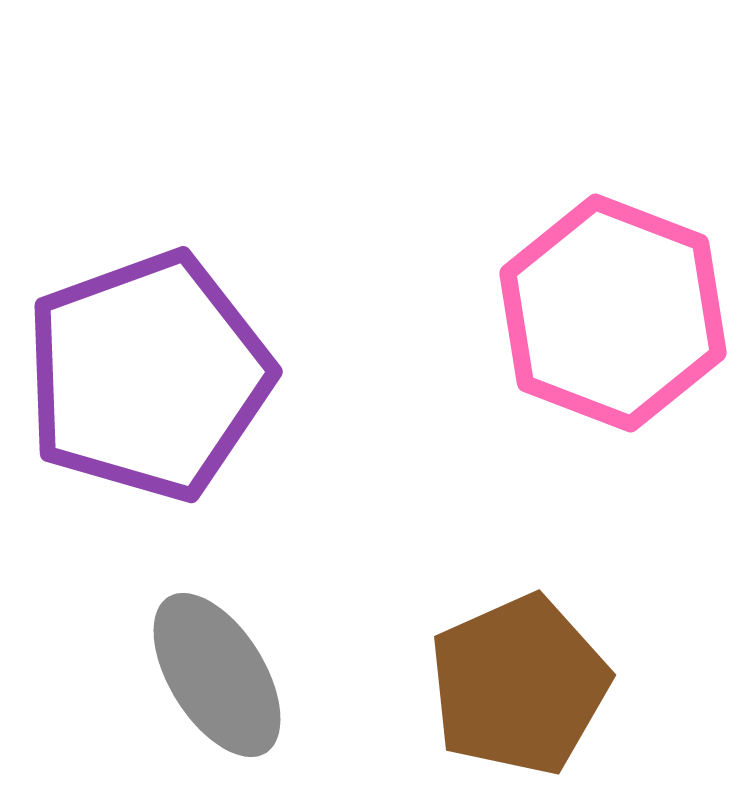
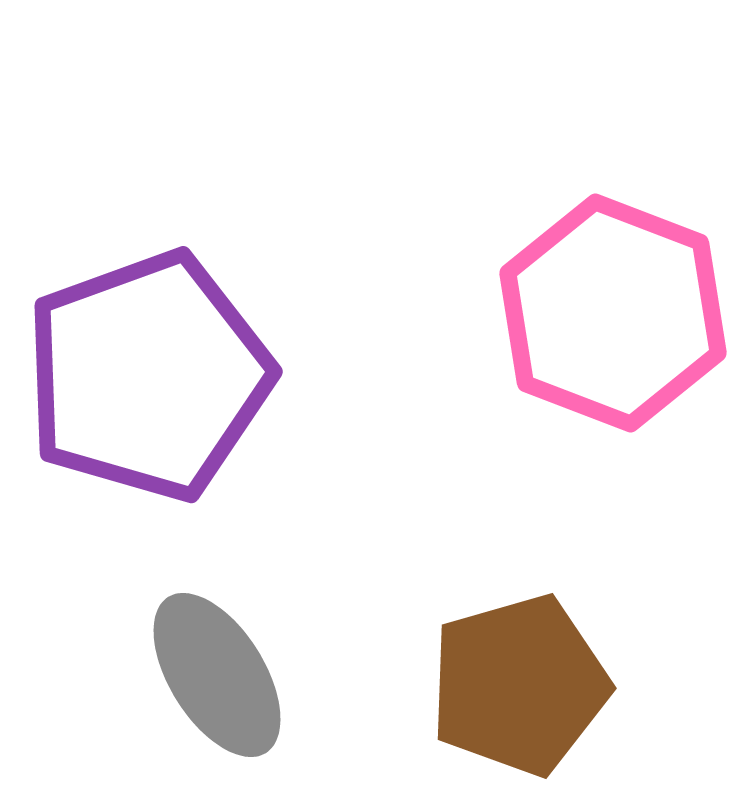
brown pentagon: rotated 8 degrees clockwise
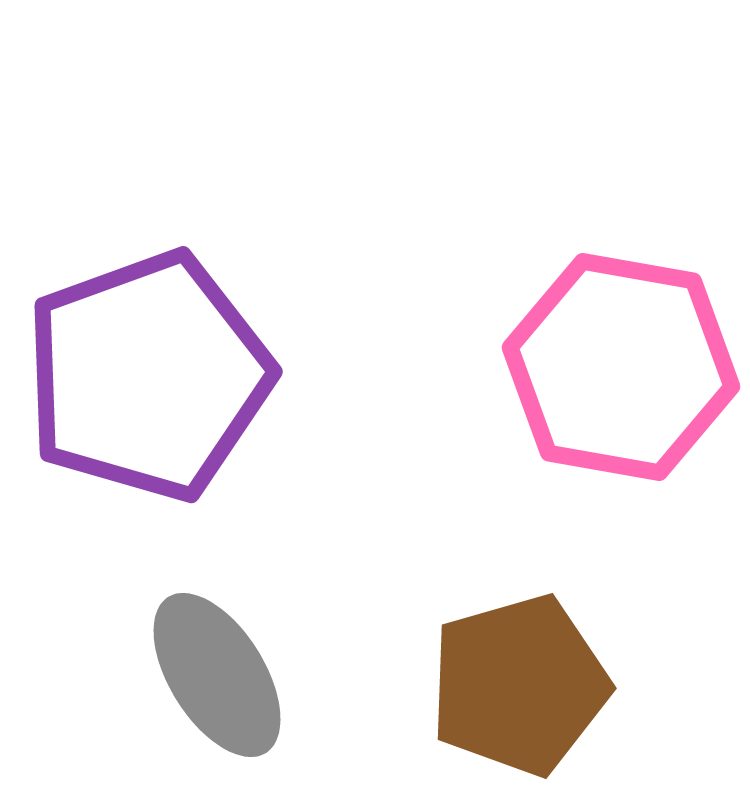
pink hexagon: moved 8 px right, 54 px down; rotated 11 degrees counterclockwise
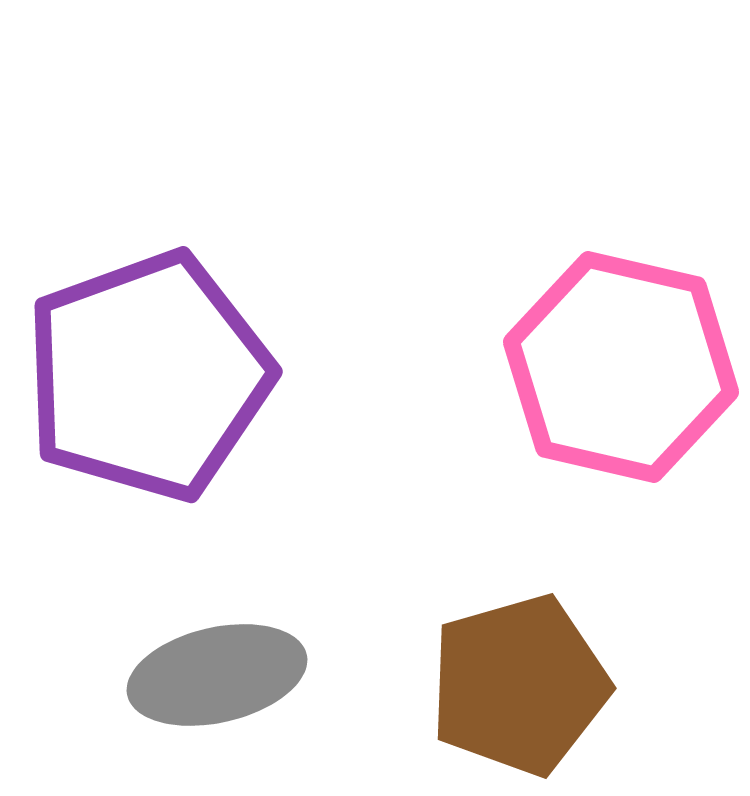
pink hexagon: rotated 3 degrees clockwise
gray ellipse: rotated 71 degrees counterclockwise
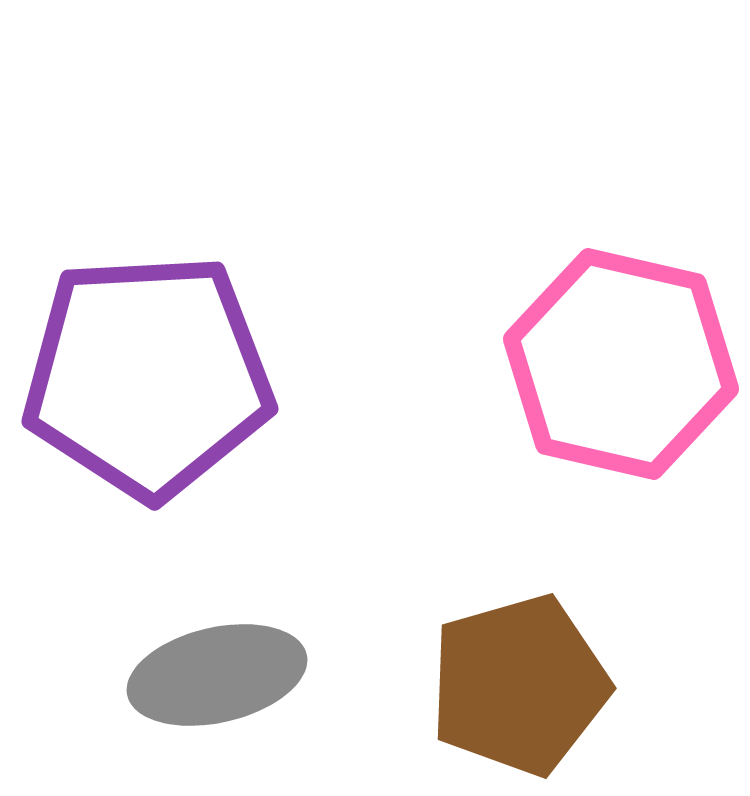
pink hexagon: moved 3 px up
purple pentagon: rotated 17 degrees clockwise
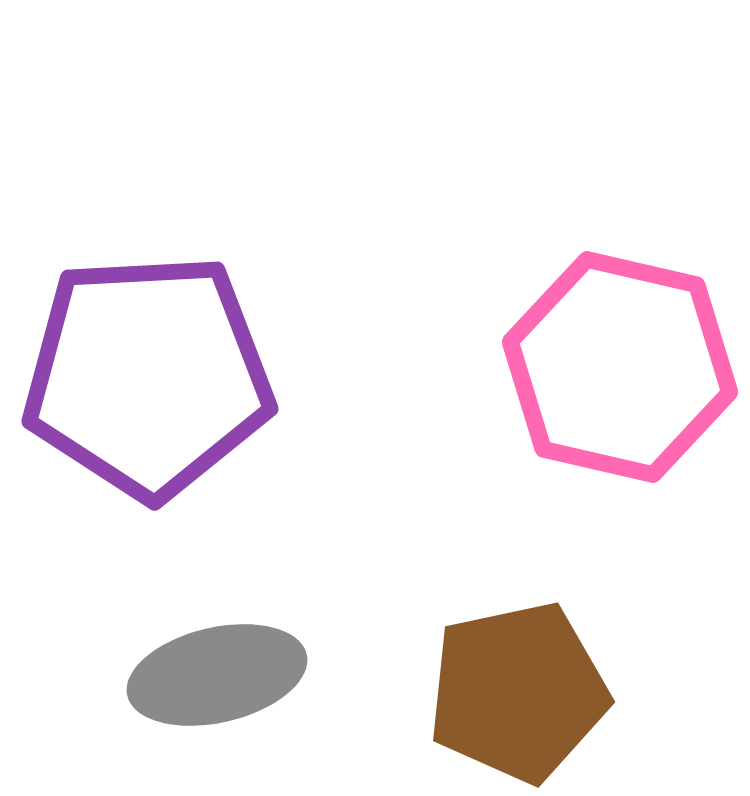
pink hexagon: moved 1 px left, 3 px down
brown pentagon: moved 1 px left, 7 px down; rotated 4 degrees clockwise
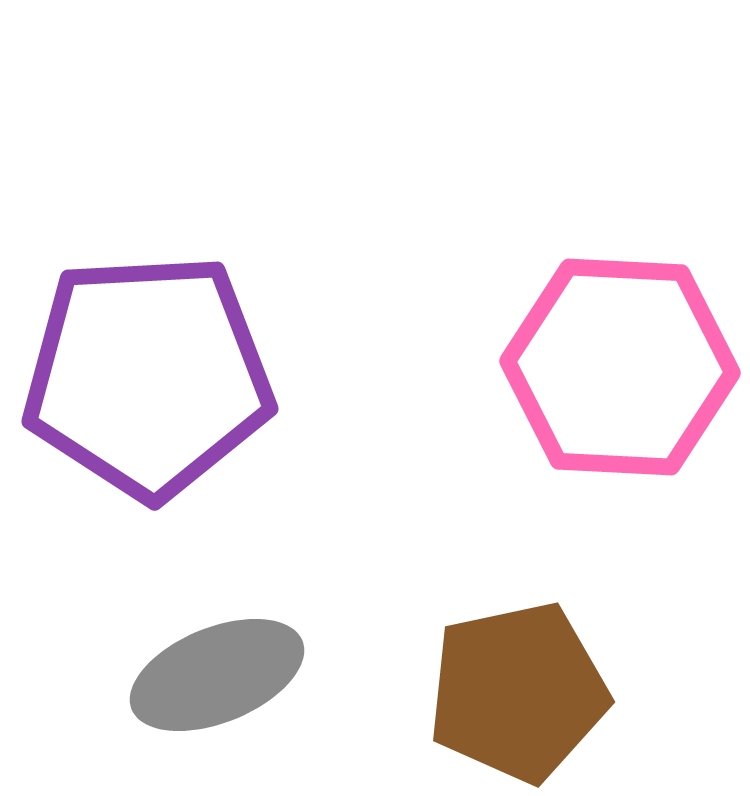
pink hexagon: rotated 10 degrees counterclockwise
gray ellipse: rotated 9 degrees counterclockwise
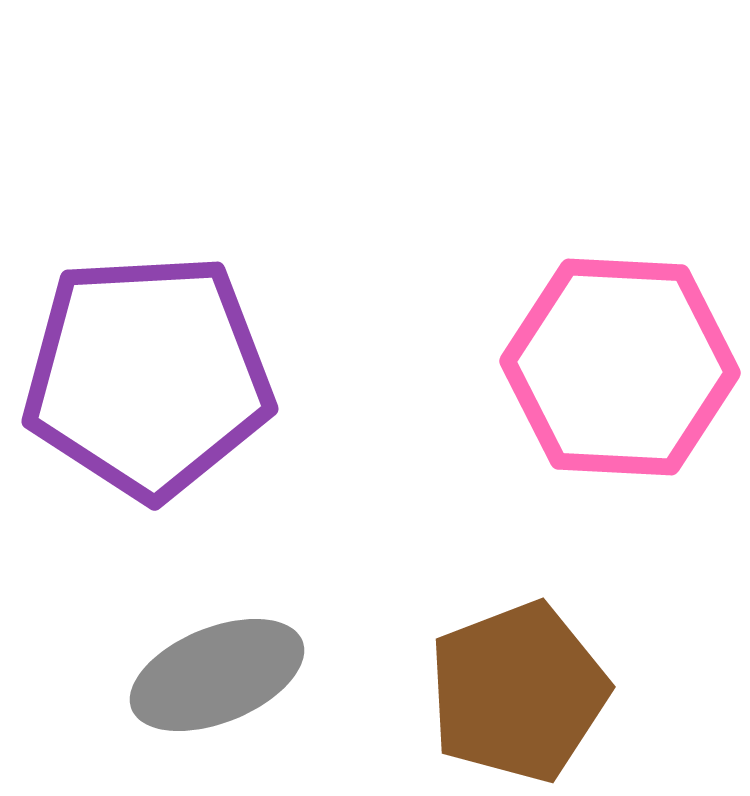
brown pentagon: rotated 9 degrees counterclockwise
